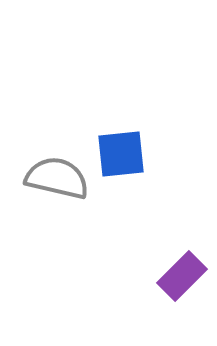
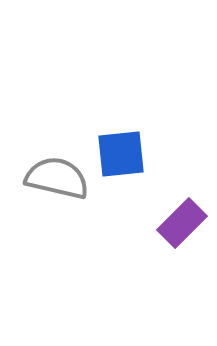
purple rectangle: moved 53 px up
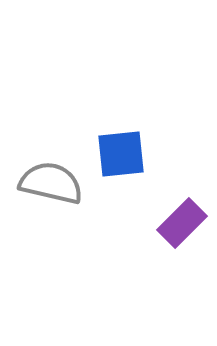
gray semicircle: moved 6 px left, 5 px down
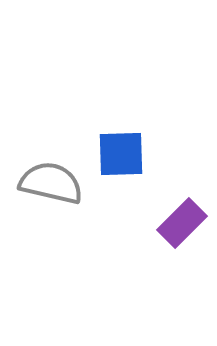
blue square: rotated 4 degrees clockwise
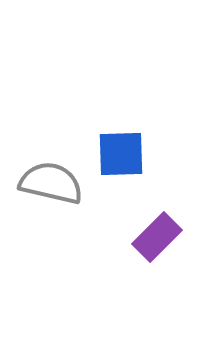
purple rectangle: moved 25 px left, 14 px down
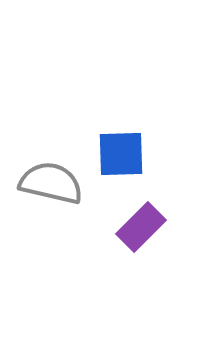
purple rectangle: moved 16 px left, 10 px up
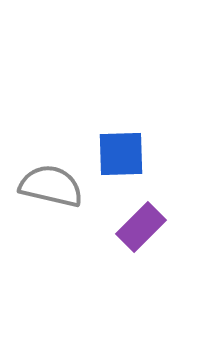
gray semicircle: moved 3 px down
